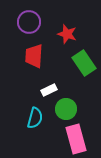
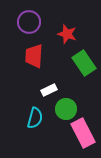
pink rectangle: moved 7 px right, 6 px up; rotated 12 degrees counterclockwise
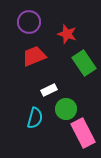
red trapezoid: rotated 65 degrees clockwise
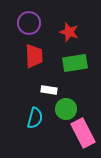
purple circle: moved 1 px down
red star: moved 2 px right, 2 px up
red trapezoid: rotated 110 degrees clockwise
green rectangle: moved 9 px left; rotated 65 degrees counterclockwise
white rectangle: rotated 35 degrees clockwise
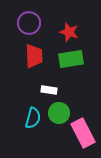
green rectangle: moved 4 px left, 4 px up
green circle: moved 7 px left, 4 px down
cyan semicircle: moved 2 px left
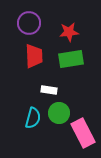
red star: rotated 24 degrees counterclockwise
